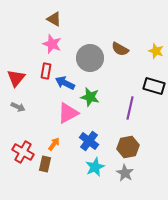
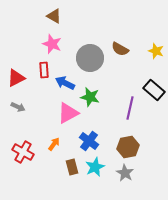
brown triangle: moved 3 px up
red rectangle: moved 2 px left, 1 px up; rotated 14 degrees counterclockwise
red triangle: rotated 24 degrees clockwise
black rectangle: moved 4 px down; rotated 25 degrees clockwise
brown rectangle: moved 27 px right, 3 px down; rotated 28 degrees counterclockwise
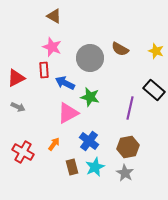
pink star: moved 3 px down
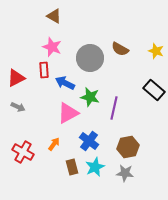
purple line: moved 16 px left
gray star: rotated 24 degrees counterclockwise
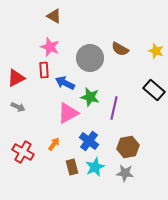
pink star: moved 2 px left
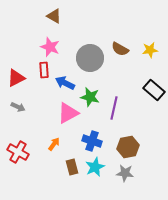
yellow star: moved 6 px left, 1 px up; rotated 28 degrees counterclockwise
blue cross: moved 3 px right; rotated 18 degrees counterclockwise
red cross: moved 5 px left
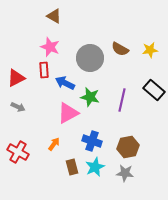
purple line: moved 8 px right, 8 px up
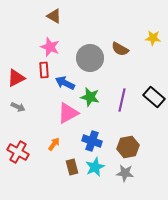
yellow star: moved 3 px right, 12 px up; rotated 14 degrees clockwise
black rectangle: moved 7 px down
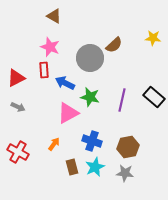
brown semicircle: moved 6 px left, 4 px up; rotated 72 degrees counterclockwise
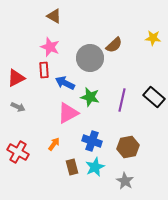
gray star: moved 8 px down; rotated 24 degrees clockwise
